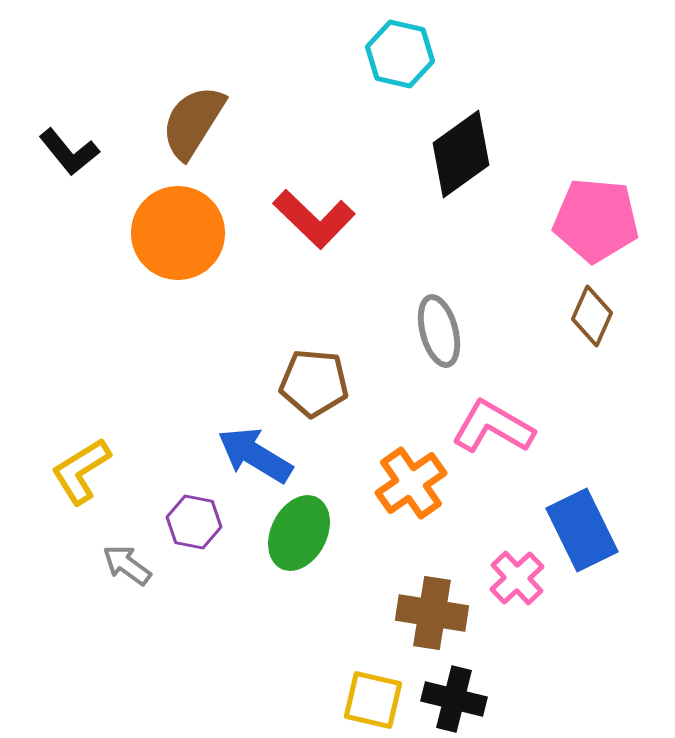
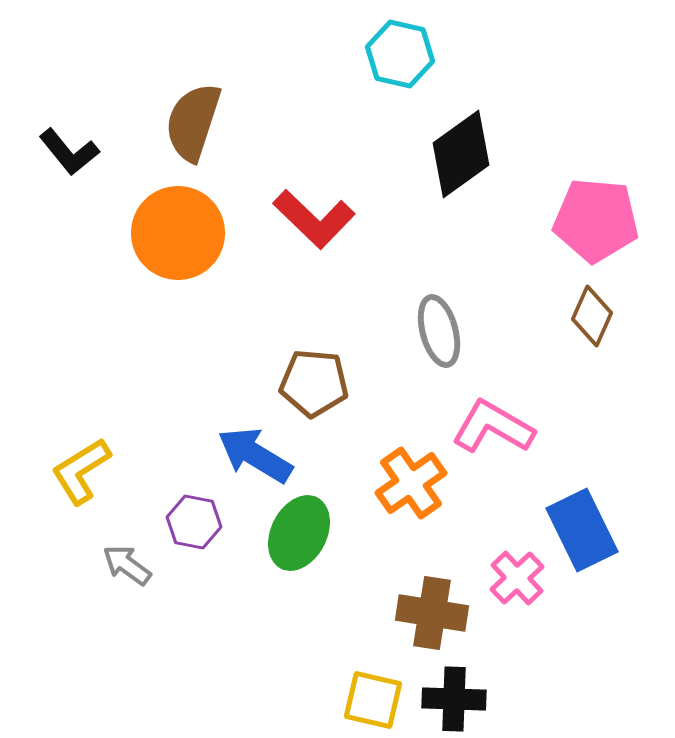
brown semicircle: rotated 14 degrees counterclockwise
black cross: rotated 12 degrees counterclockwise
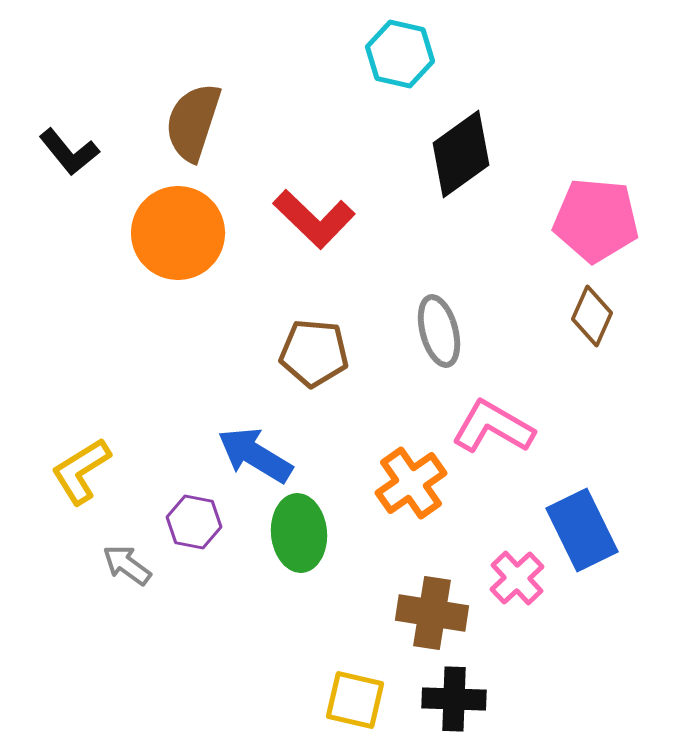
brown pentagon: moved 30 px up
green ellipse: rotated 32 degrees counterclockwise
yellow square: moved 18 px left
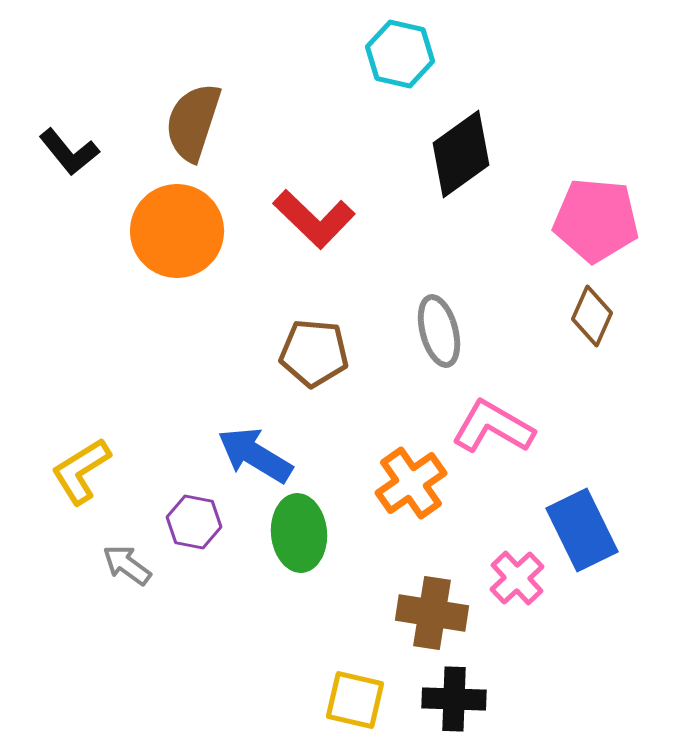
orange circle: moved 1 px left, 2 px up
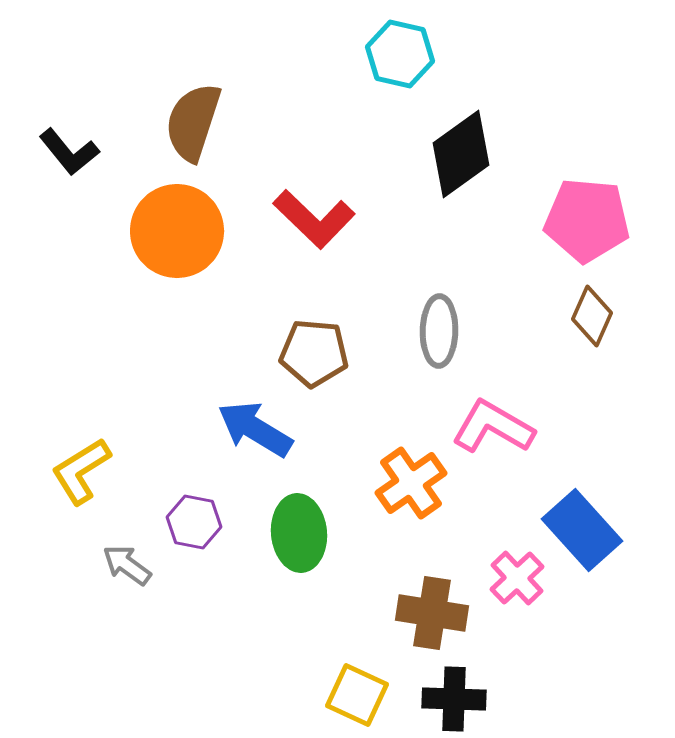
pink pentagon: moved 9 px left
gray ellipse: rotated 16 degrees clockwise
blue arrow: moved 26 px up
blue rectangle: rotated 16 degrees counterclockwise
yellow square: moved 2 px right, 5 px up; rotated 12 degrees clockwise
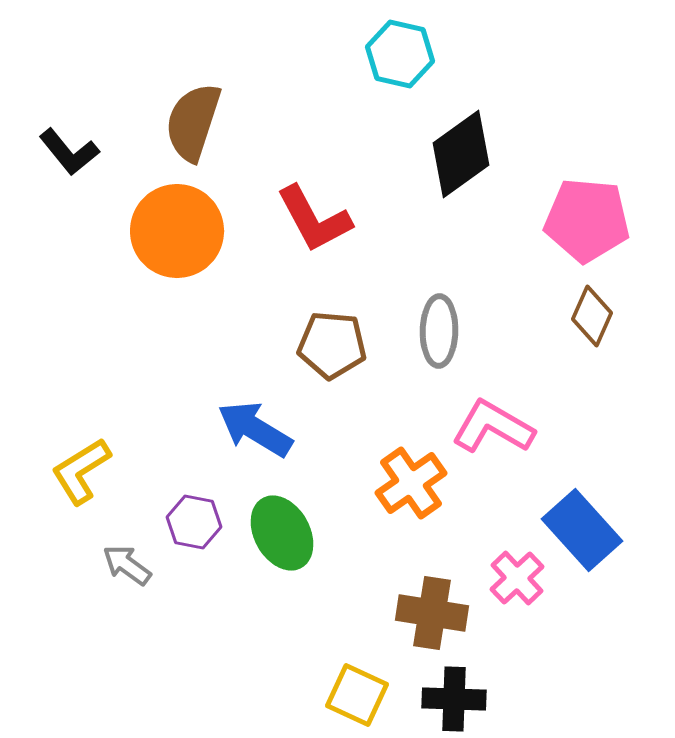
red L-shape: rotated 18 degrees clockwise
brown pentagon: moved 18 px right, 8 px up
green ellipse: moved 17 px left; rotated 24 degrees counterclockwise
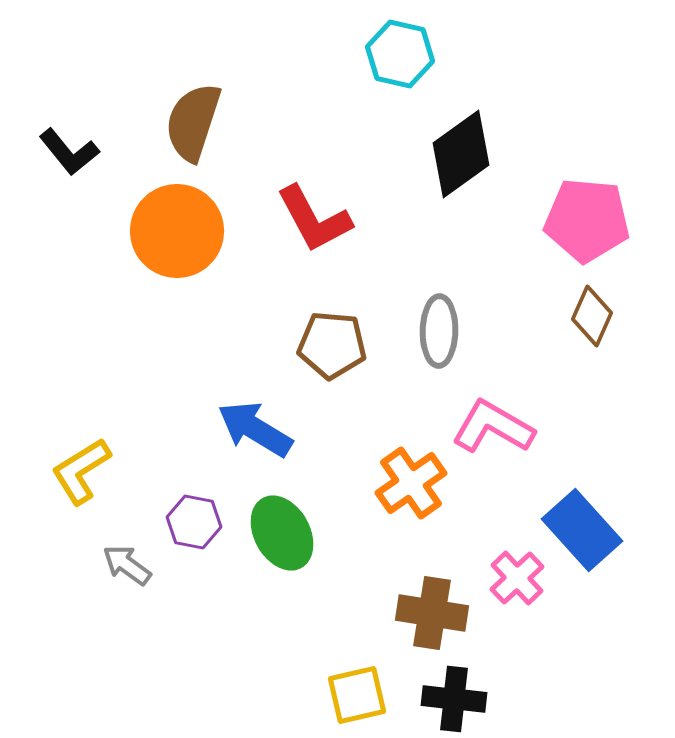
yellow square: rotated 38 degrees counterclockwise
black cross: rotated 4 degrees clockwise
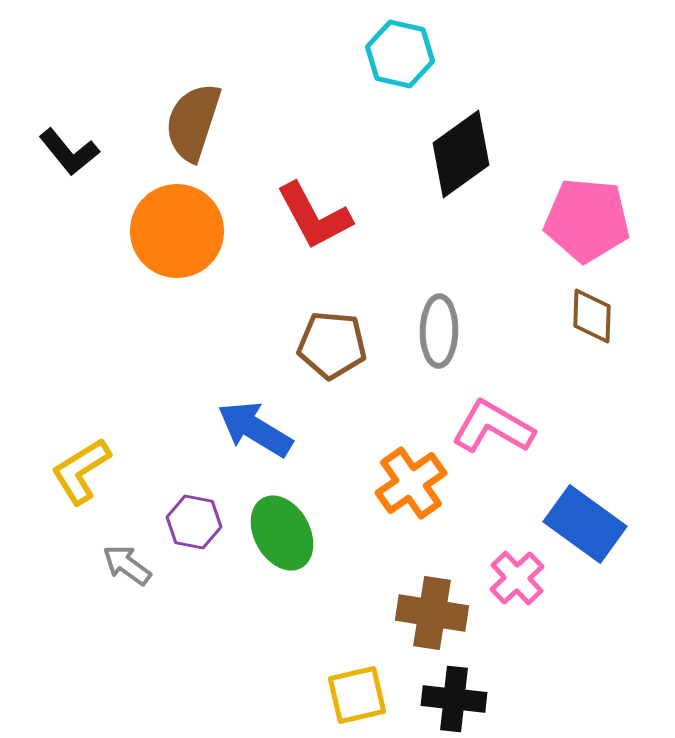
red L-shape: moved 3 px up
brown diamond: rotated 22 degrees counterclockwise
blue rectangle: moved 3 px right, 6 px up; rotated 12 degrees counterclockwise
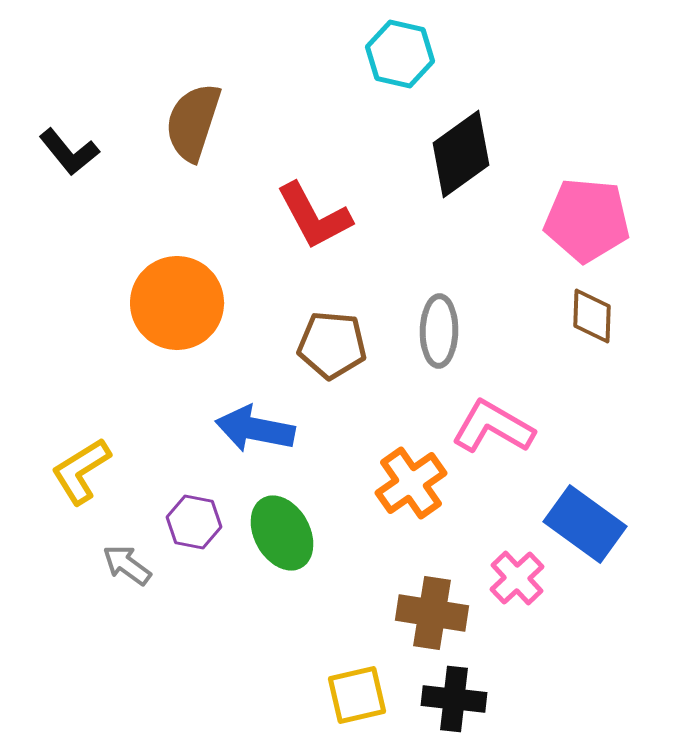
orange circle: moved 72 px down
blue arrow: rotated 20 degrees counterclockwise
